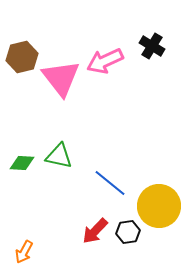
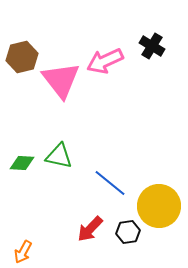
pink triangle: moved 2 px down
red arrow: moved 5 px left, 2 px up
orange arrow: moved 1 px left
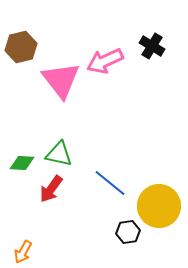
brown hexagon: moved 1 px left, 10 px up
green triangle: moved 2 px up
red arrow: moved 39 px left, 40 px up; rotated 8 degrees counterclockwise
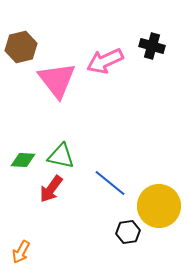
black cross: rotated 15 degrees counterclockwise
pink triangle: moved 4 px left
green triangle: moved 2 px right, 2 px down
green diamond: moved 1 px right, 3 px up
orange arrow: moved 2 px left
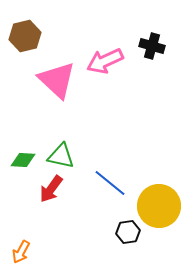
brown hexagon: moved 4 px right, 11 px up
pink triangle: rotated 9 degrees counterclockwise
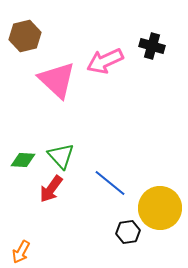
green triangle: rotated 36 degrees clockwise
yellow circle: moved 1 px right, 2 px down
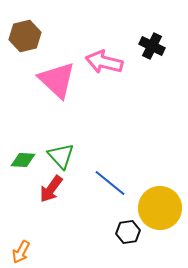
black cross: rotated 10 degrees clockwise
pink arrow: moved 1 px left, 1 px down; rotated 39 degrees clockwise
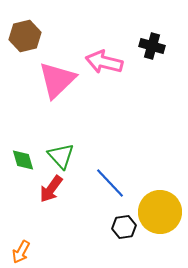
black cross: rotated 10 degrees counterclockwise
pink triangle: rotated 33 degrees clockwise
green diamond: rotated 70 degrees clockwise
blue line: rotated 8 degrees clockwise
yellow circle: moved 4 px down
black hexagon: moved 4 px left, 5 px up
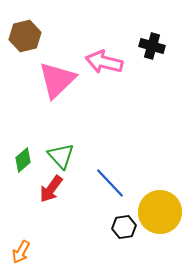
green diamond: rotated 65 degrees clockwise
